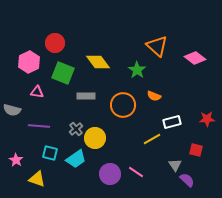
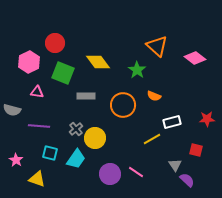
cyan trapezoid: rotated 20 degrees counterclockwise
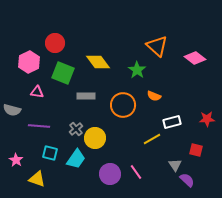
pink line: rotated 21 degrees clockwise
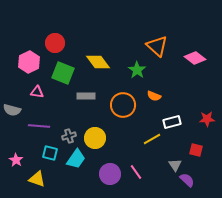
gray cross: moved 7 px left, 7 px down; rotated 24 degrees clockwise
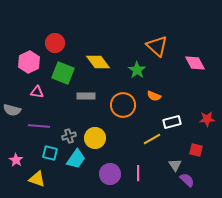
pink diamond: moved 5 px down; rotated 25 degrees clockwise
pink line: moved 2 px right, 1 px down; rotated 35 degrees clockwise
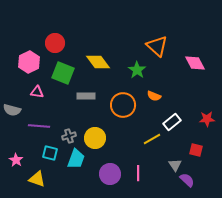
white rectangle: rotated 24 degrees counterclockwise
cyan trapezoid: rotated 15 degrees counterclockwise
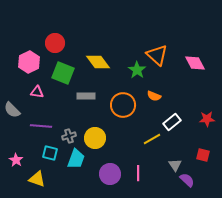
orange triangle: moved 9 px down
gray semicircle: rotated 30 degrees clockwise
purple line: moved 2 px right
red square: moved 7 px right, 5 px down
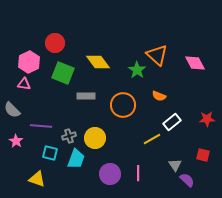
pink triangle: moved 13 px left, 8 px up
orange semicircle: moved 5 px right
pink star: moved 19 px up
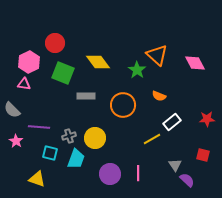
purple line: moved 2 px left, 1 px down
